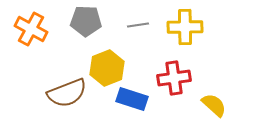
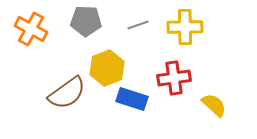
gray line: rotated 10 degrees counterclockwise
brown semicircle: rotated 15 degrees counterclockwise
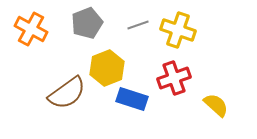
gray pentagon: moved 1 px right, 2 px down; rotated 24 degrees counterclockwise
yellow cross: moved 7 px left, 3 px down; rotated 20 degrees clockwise
red cross: rotated 12 degrees counterclockwise
yellow semicircle: moved 2 px right
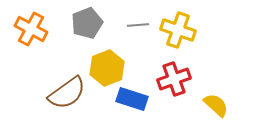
gray line: rotated 15 degrees clockwise
red cross: moved 1 px down
